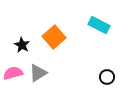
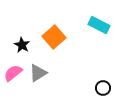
pink semicircle: rotated 24 degrees counterclockwise
black circle: moved 4 px left, 11 px down
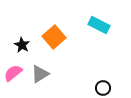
gray triangle: moved 2 px right, 1 px down
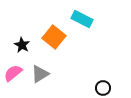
cyan rectangle: moved 17 px left, 6 px up
orange square: rotated 10 degrees counterclockwise
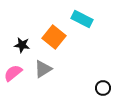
black star: rotated 21 degrees counterclockwise
gray triangle: moved 3 px right, 5 px up
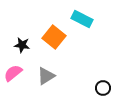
gray triangle: moved 3 px right, 7 px down
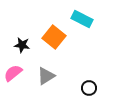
black circle: moved 14 px left
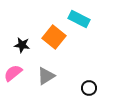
cyan rectangle: moved 3 px left
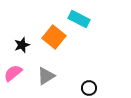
black star: rotated 28 degrees counterclockwise
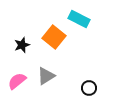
pink semicircle: moved 4 px right, 8 px down
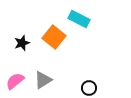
black star: moved 2 px up
gray triangle: moved 3 px left, 4 px down
pink semicircle: moved 2 px left
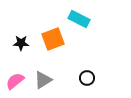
orange square: moved 1 px left, 2 px down; rotated 30 degrees clockwise
black star: moved 1 px left; rotated 21 degrees clockwise
black circle: moved 2 px left, 10 px up
